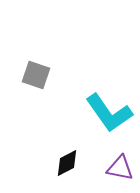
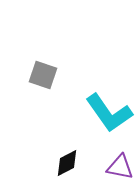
gray square: moved 7 px right
purple triangle: moved 1 px up
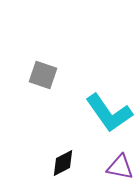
black diamond: moved 4 px left
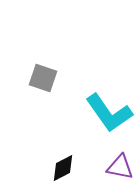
gray square: moved 3 px down
black diamond: moved 5 px down
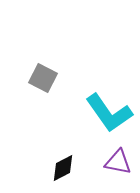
gray square: rotated 8 degrees clockwise
purple triangle: moved 2 px left, 5 px up
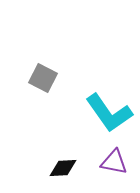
purple triangle: moved 4 px left
black diamond: rotated 24 degrees clockwise
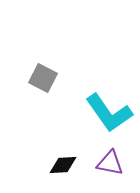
purple triangle: moved 4 px left, 1 px down
black diamond: moved 3 px up
